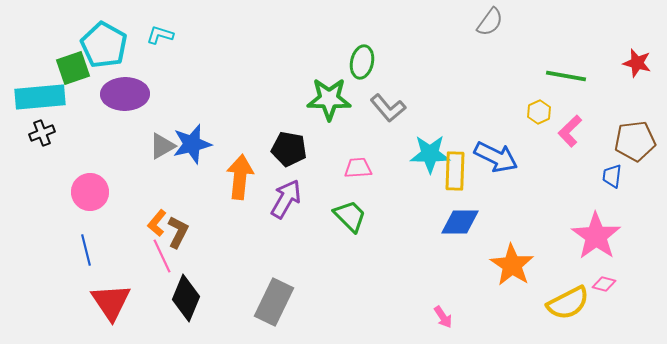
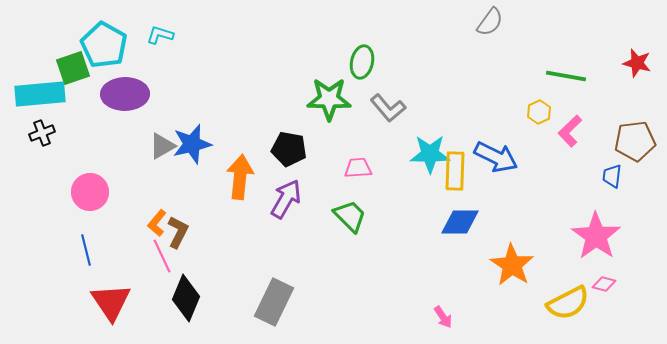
cyan rectangle: moved 3 px up
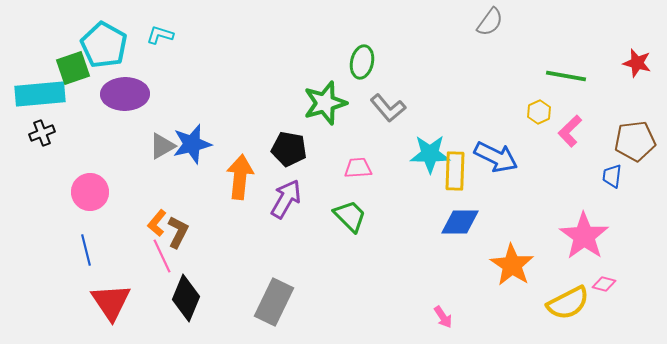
green star: moved 4 px left, 4 px down; rotated 18 degrees counterclockwise
pink star: moved 12 px left
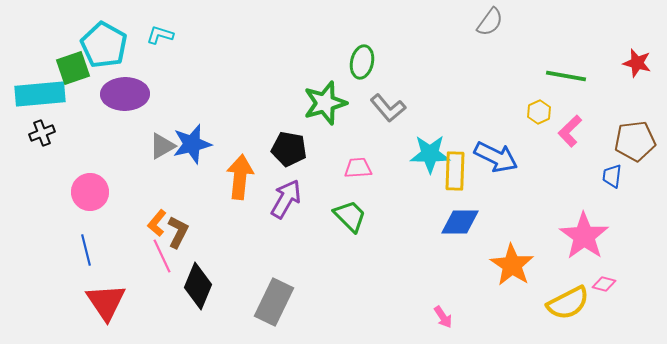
black diamond: moved 12 px right, 12 px up
red triangle: moved 5 px left
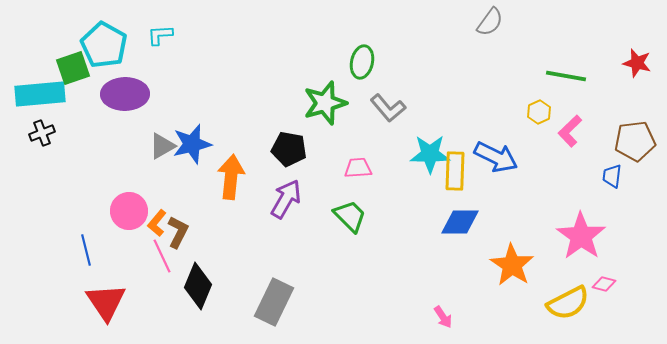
cyan L-shape: rotated 20 degrees counterclockwise
orange arrow: moved 9 px left
pink circle: moved 39 px right, 19 px down
pink star: moved 3 px left
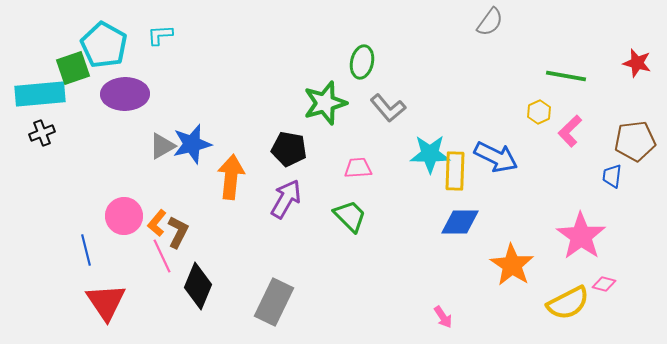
pink circle: moved 5 px left, 5 px down
